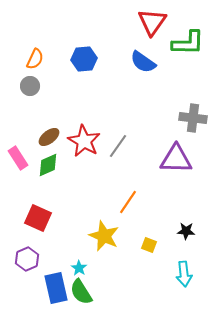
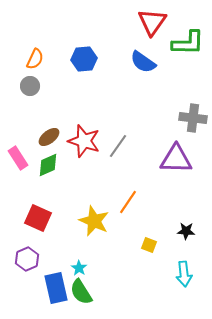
red star: rotated 12 degrees counterclockwise
yellow star: moved 10 px left, 15 px up
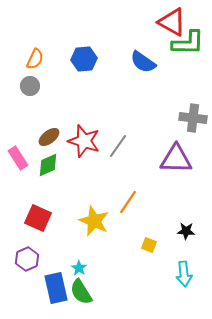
red triangle: moved 20 px right; rotated 36 degrees counterclockwise
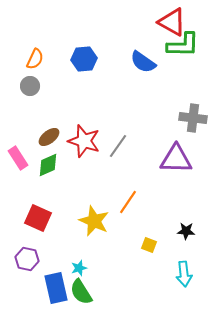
green L-shape: moved 5 px left, 2 px down
purple hexagon: rotated 25 degrees counterclockwise
cyan star: rotated 21 degrees clockwise
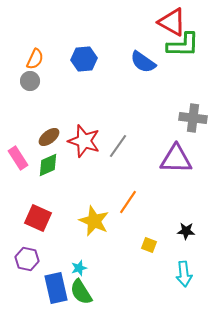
gray circle: moved 5 px up
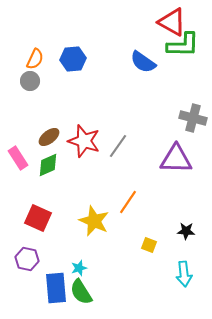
blue hexagon: moved 11 px left
gray cross: rotated 8 degrees clockwise
blue rectangle: rotated 8 degrees clockwise
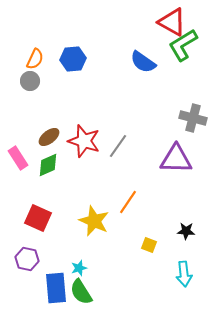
green L-shape: rotated 148 degrees clockwise
